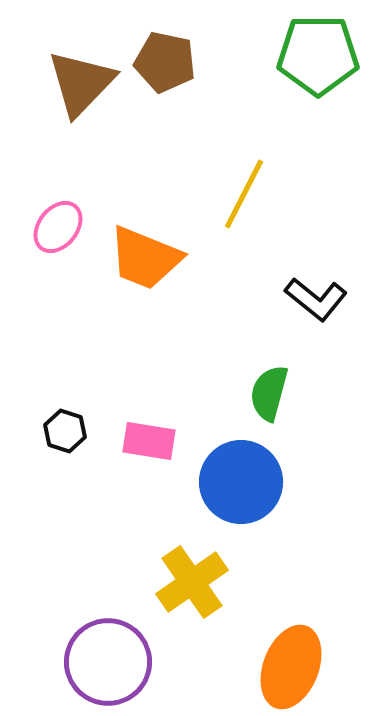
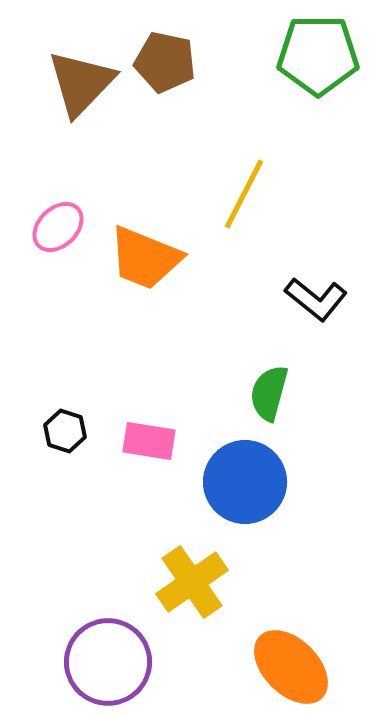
pink ellipse: rotated 8 degrees clockwise
blue circle: moved 4 px right
orange ellipse: rotated 66 degrees counterclockwise
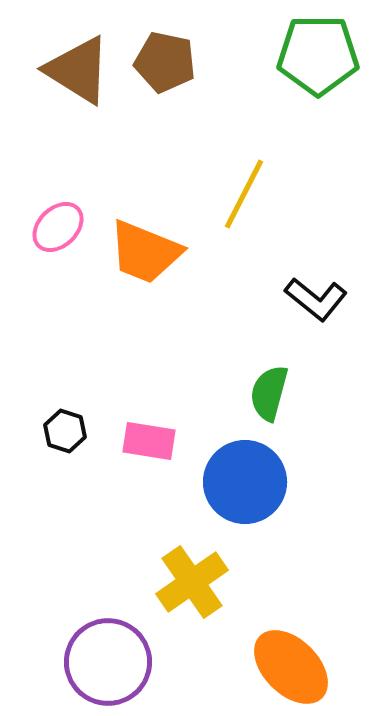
brown triangle: moved 3 px left, 13 px up; rotated 42 degrees counterclockwise
orange trapezoid: moved 6 px up
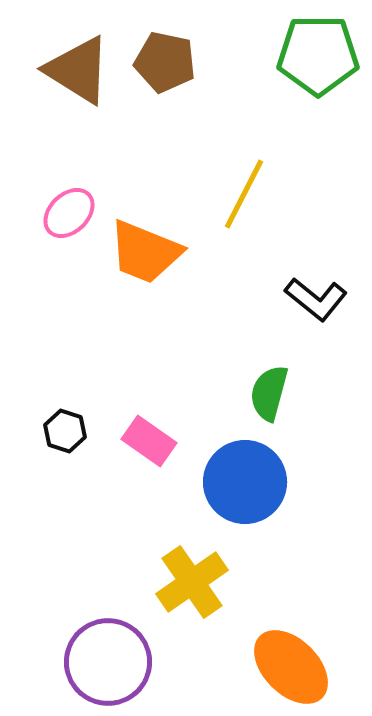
pink ellipse: moved 11 px right, 14 px up
pink rectangle: rotated 26 degrees clockwise
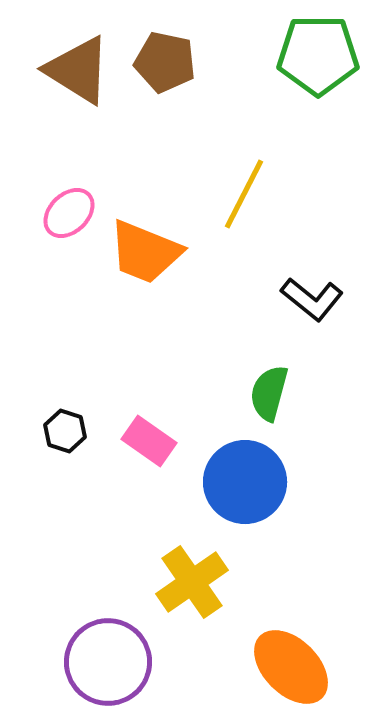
black L-shape: moved 4 px left
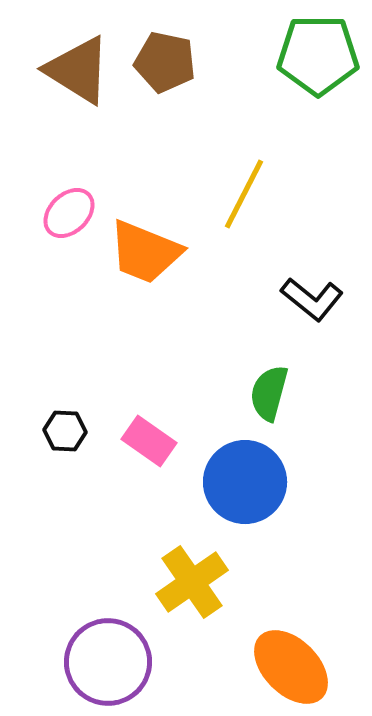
black hexagon: rotated 15 degrees counterclockwise
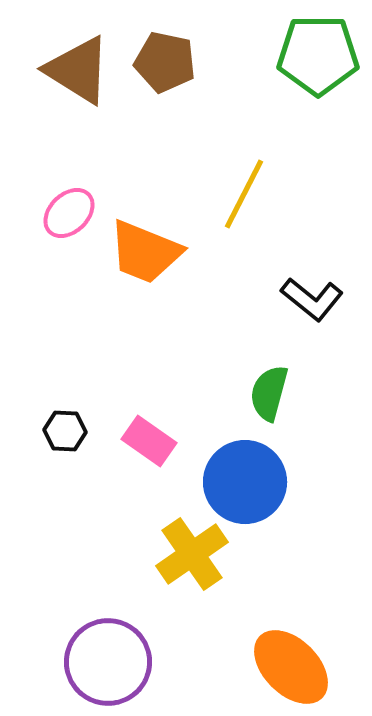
yellow cross: moved 28 px up
